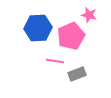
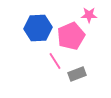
pink star: rotated 14 degrees counterclockwise
pink line: rotated 48 degrees clockwise
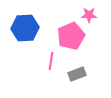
blue hexagon: moved 13 px left
pink line: moved 4 px left; rotated 42 degrees clockwise
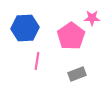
pink star: moved 3 px right, 3 px down
pink pentagon: rotated 12 degrees counterclockwise
pink line: moved 14 px left
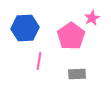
pink star: rotated 28 degrees counterclockwise
pink line: moved 2 px right
gray rectangle: rotated 18 degrees clockwise
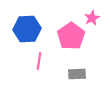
blue hexagon: moved 2 px right, 1 px down
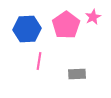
pink star: moved 1 px right, 1 px up
pink pentagon: moved 5 px left, 11 px up
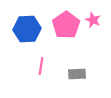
pink star: moved 3 px down; rotated 21 degrees counterclockwise
pink line: moved 2 px right, 5 px down
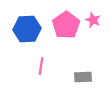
gray rectangle: moved 6 px right, 3 px down
